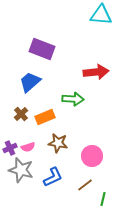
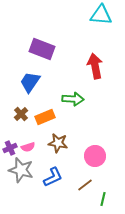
red arrow: moved 1 px left, 6 px up; rotated 95 degrees counterclockwise
blue trapezoid: rotated 15 degrees counterclockwise
pink circle: moved 3 px right
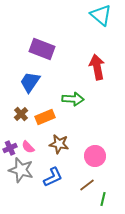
cyan triangle: rotated 35 degrees clockwise
red arrow: moved 2 px right, 1 px down
brown star: moved 1 px right, 1 px down
pink semicircle: rotated 64 degrees clockwise
brown line: moved 2 px right
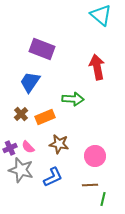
brown line: moved 3 px right; rotated 35 degrees clockwise
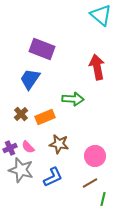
blue trapezoid: moved 3 px up
brown line: moved 2 px up; rotated 28 degrees counterclockwise
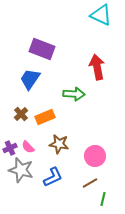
cyan triangle: rotated 15 degrees counterclockwise
green arrow: moved 1 px right, 5 px up
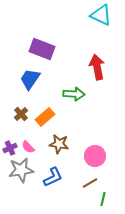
orange rectangle: rotated 18 degrees counterclockwise
gray star: rotated 25 degrees counterclockwise
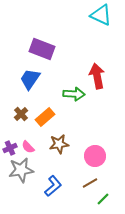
red arrow: moved 9 px down
brown star: rotated 18 degrees counterclockwise
blue L-shape: moved 9 px down; rotated 15 degrees counterclockwise
green line: rotated 32 degrees clockwise
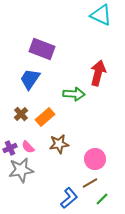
red arrow: moved 1 px right, 3 px up; rotated 25 degrees clockwise
pink circle: moved 3 px down
blue L-shape: moved 16 px right, 12 px down
green line: moved 1 px left
